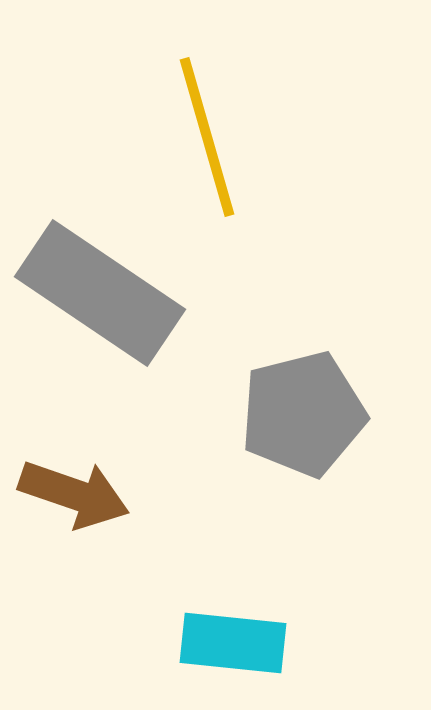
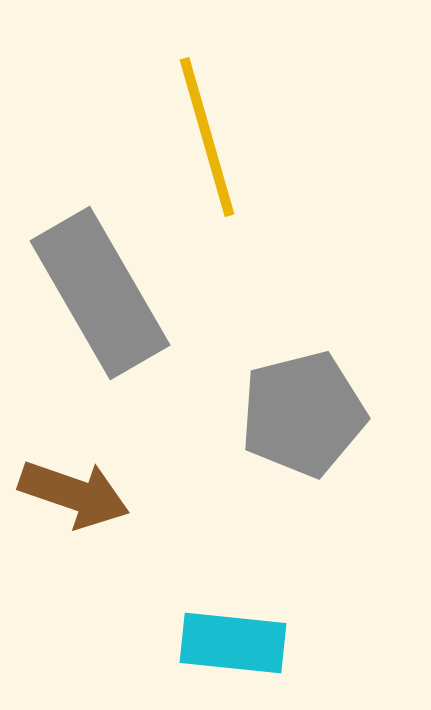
gray rectangle: rotated 26 degrees clockwise
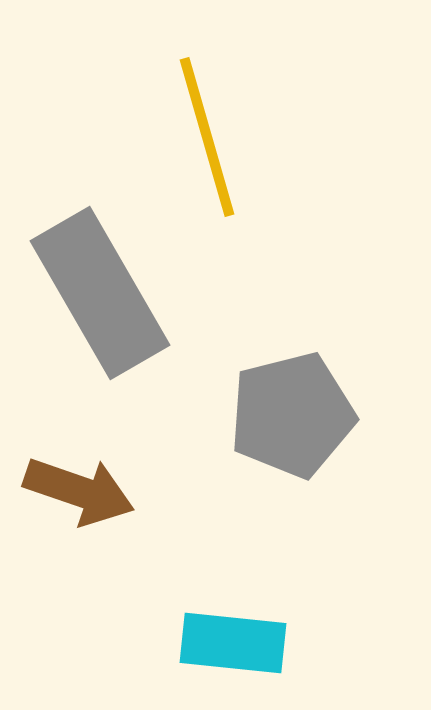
gray pentagon: moved 11 px left, 1 px down
brown arrow: moved 5 px right, 3 px up
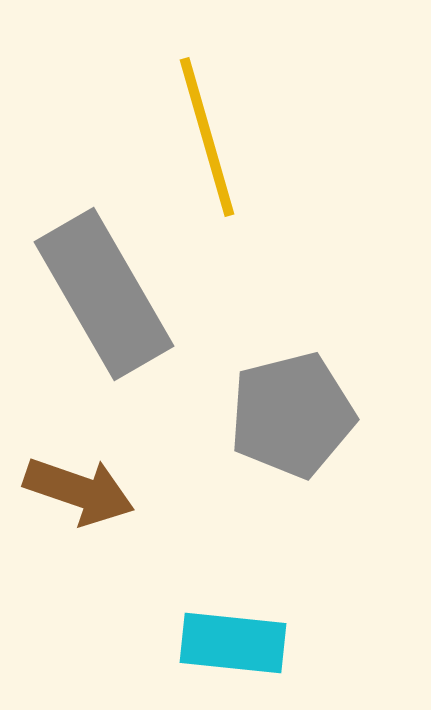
gray rectangle: moved 4 px right, 1 px down
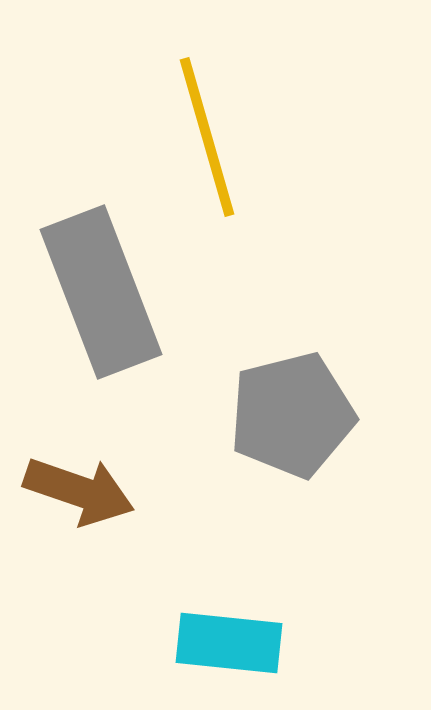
gray rectangle: moved 3 px left, 2 px up; rotated 9 degrees clockwise
cyan rectangle: moved 4 px left
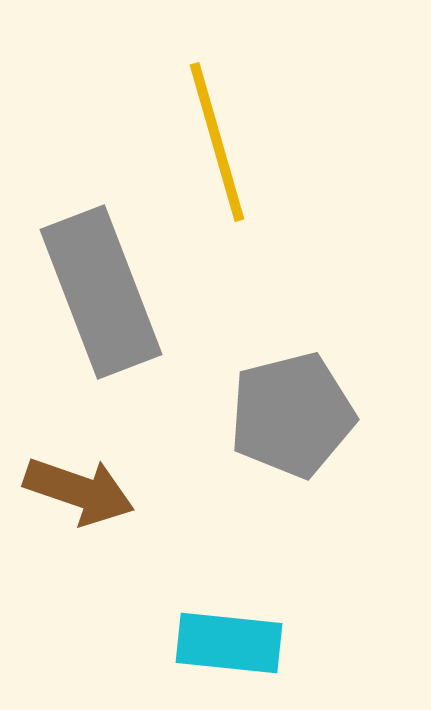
yellow line: moved 10 px right, 5 px down
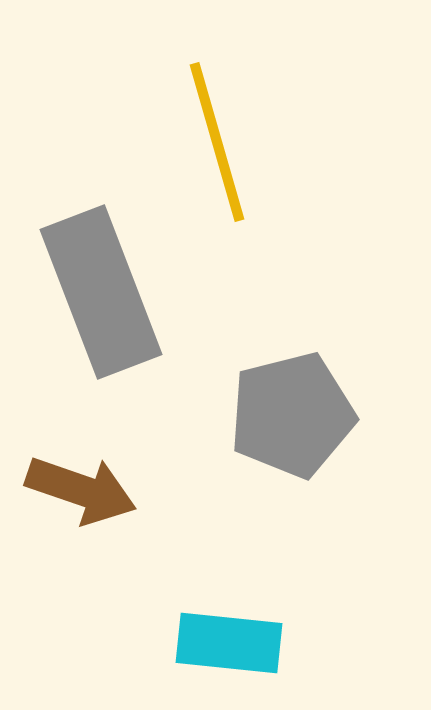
brown arrow: moved 2 px right, 1 px up
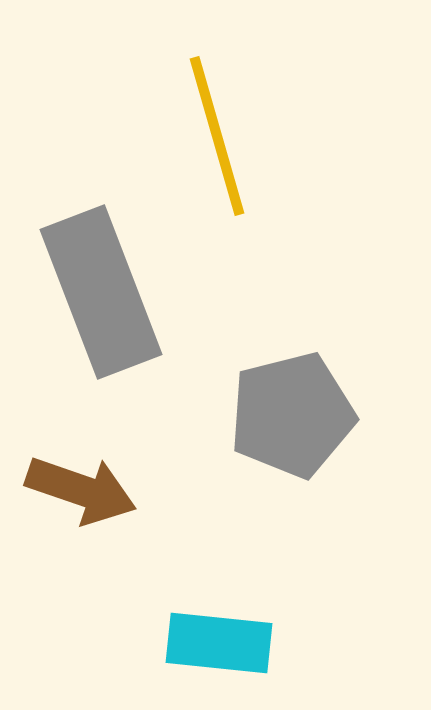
yellow line: moved 6 px up
cyan rectangle: moved 10 px left
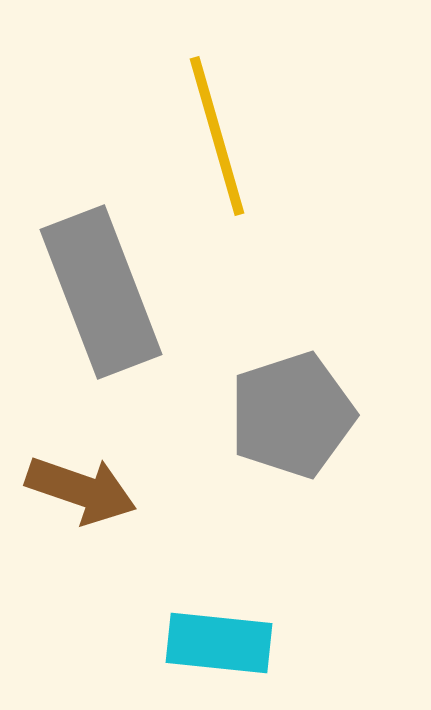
gray pentagon: rotated 4 degrees counterclockwise
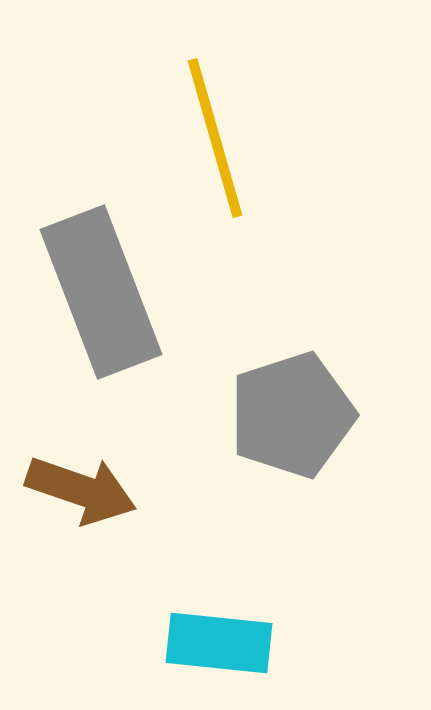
yellow line: moved 2 px left, 2 px down
